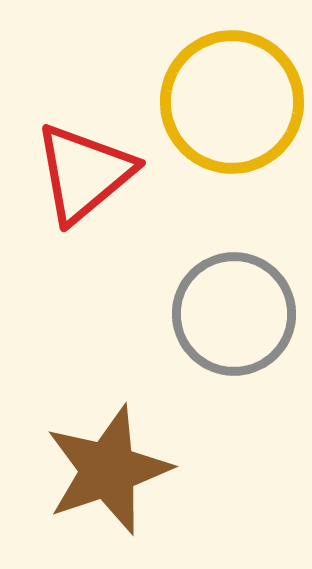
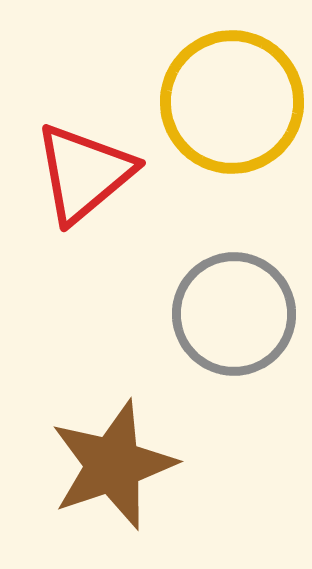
brown star: moved 5 px right, 5 px up
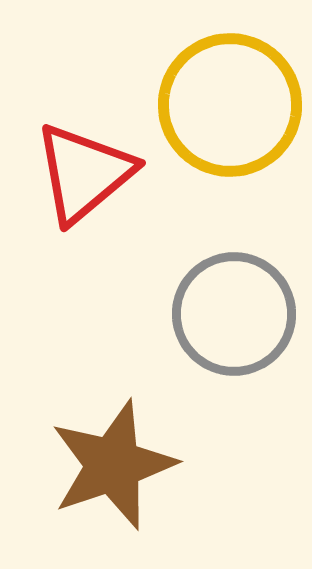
yellow circle: moved 2 px left, 3 px down
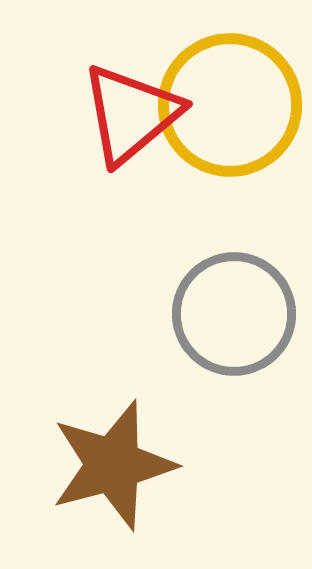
red triangle: moved 47 px right, 59 px up
brown star: rotated 4 degrees clockwise
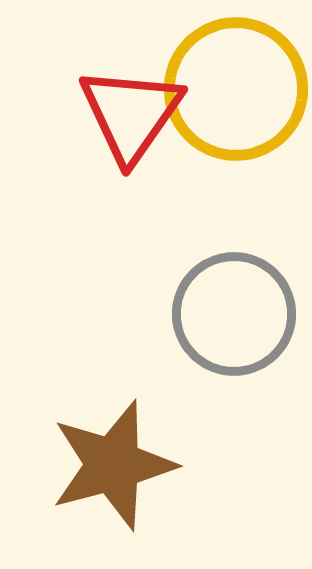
yellow circle: moved 6 px right, 16 px up
red triangle: rotated 15 degrees counterclockwise
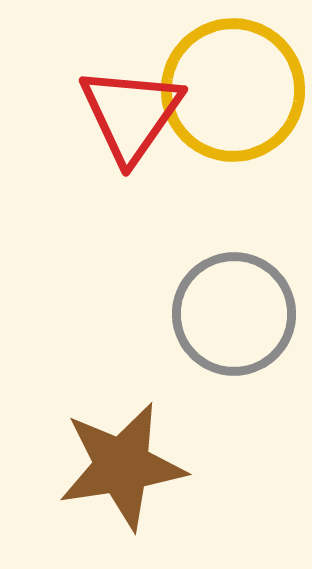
yellow circle: moved 3 px left, 1 px down
brown star: moved 9 px right, 1 px down; rotated 6 degrees clockwise
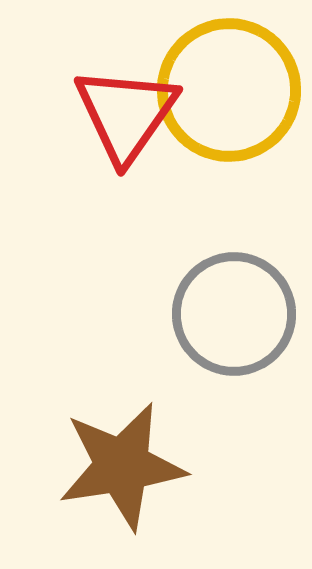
yellow circle: moved 4 px left
red triangle: moved 5 px left
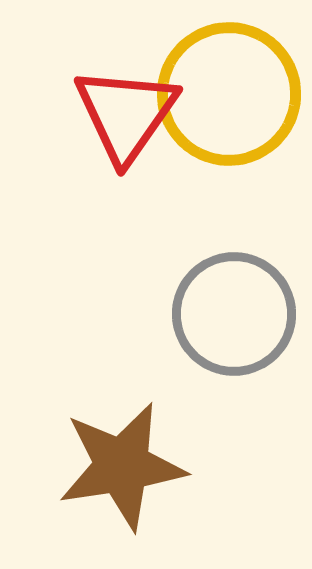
yellow circle: moved 4 px down
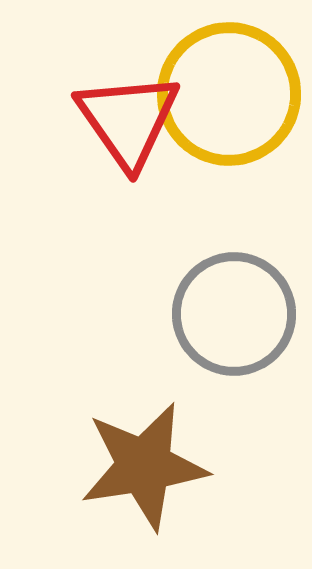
red triangle: moved 2 px right, 6 px down; rotated 10 degrees counterclockwise
brown star: moved 22 px right
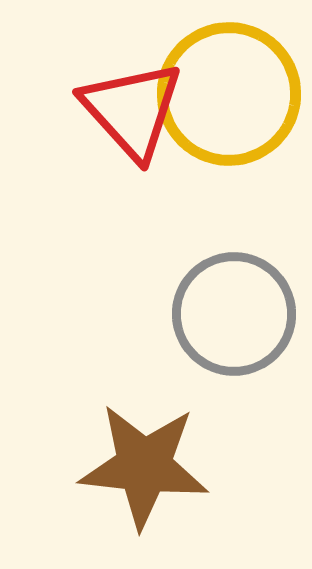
red triangle: moved 4 px right, 10 px up; rotated 7 degrees counterclockwise
brown star: rotated 15 degrees clockwise
